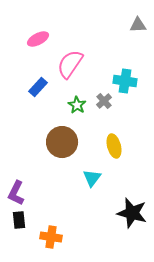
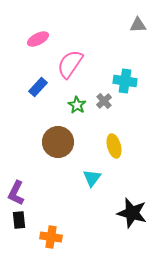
brown circle: moved 4 px left
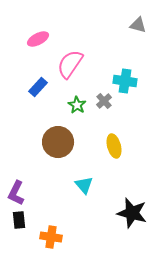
gray triangle: rotated 18 degrees clockwise
cyan triangle: moved 8 px left, 7 px down; rotated 18 degrees counterclockwise
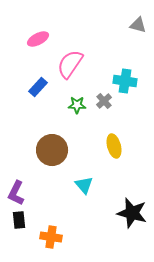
green star: rotated 30 degrees counterclockwise
brown circle: moved 6 px left, 8 px down
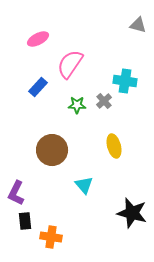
black rectangle: moved 6 px right, 1 px down
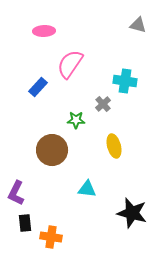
pink ellipse: moved 6 px right, 8 px up; rotated 25 degrees clockwise
gray cross: moved 1 px left, 3 px down
green star: moved 1 px left, 15 px down
cyan triangle: moved 3 px right, 4 px down; rotated 42 degrees counterclockwise
black rectangle: moved 2 px down
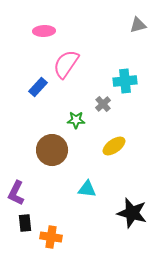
gray triangle: rotated 30 degrees counterclockwise
pink semicircle: moved 4 px left
cyan cross: rotated 15 degrees counterclockwise
yellow ellipse: rotated 70 degrees clockwise
